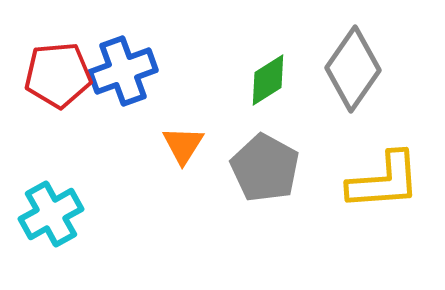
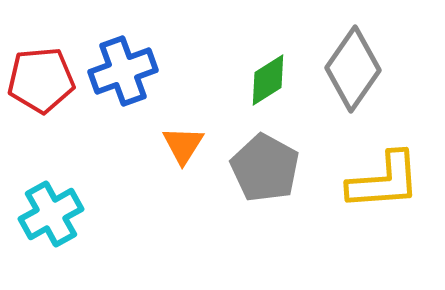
red pentagon: moved 17 px left, 5 px down
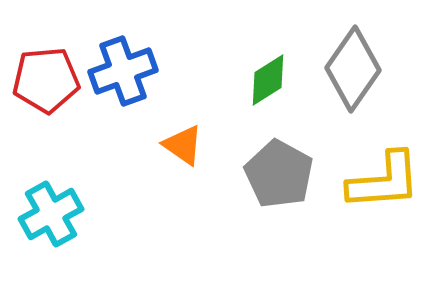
red pentagon: moved 5 px right
orange triangle: rotated 27 degrees counterclockwise
gray pentagon: moved 14 px right, 6 px down
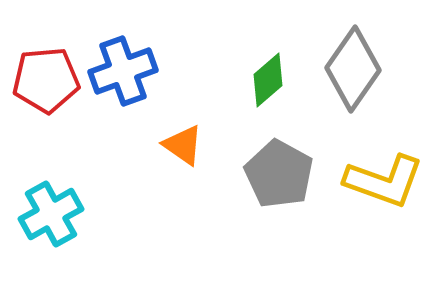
green diamond: rotated 8 degrees counterclockwise
yellow L-shape: rotated 24 degrees clockwise
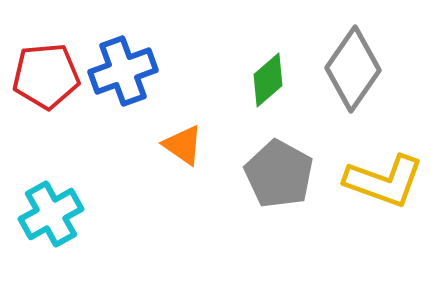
red pentagon: moved 4 px up
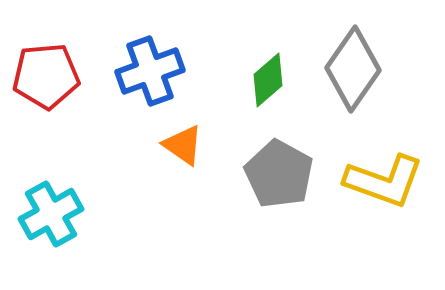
blue cross: moved 27 px right
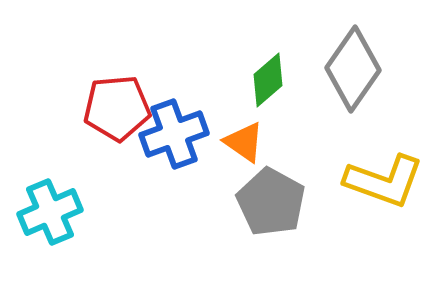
blue cross: moved 24 px right, 63 px down
red pentagon: moved 71 px right, 32 px down
orange triangle: moved 61 px right, 3 px up
gray pentagon: moved 8 px left, 28 px down
cyan cross: moved 1 px left, 2 px up; rotated 6 degrees clockwise
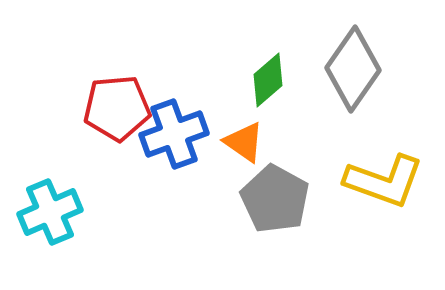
gray pentagon: moved 4 px right, 3 px up
